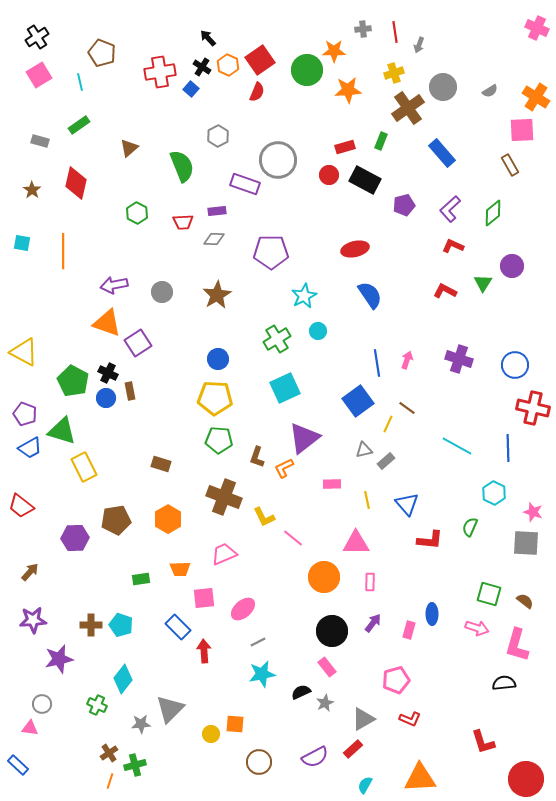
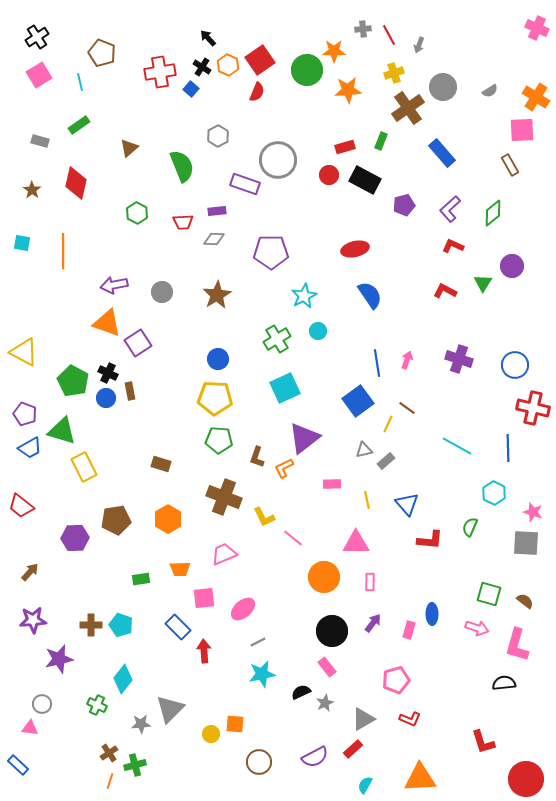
red line at (395, 32): moved 6 px left, 3 px down; rotated 20 degrees counterclockwise
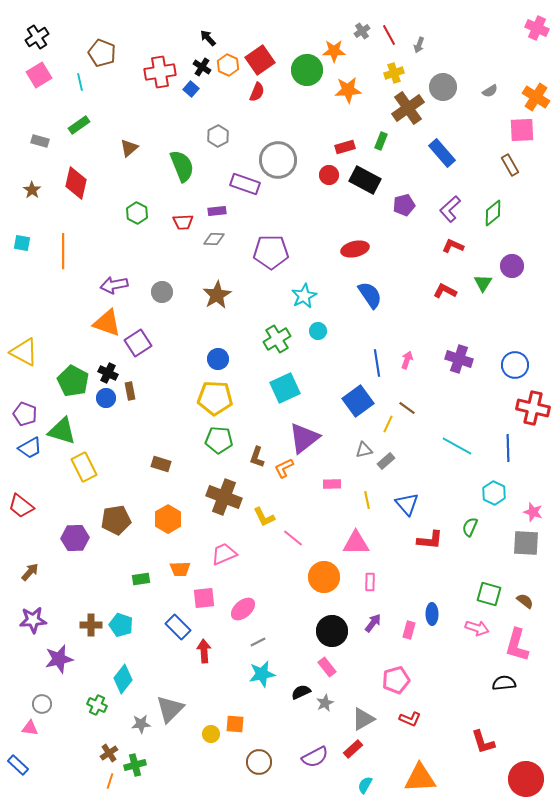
gray cross at (363, 29): moved 1 px left, 2 px down; rotated 28 degrees counterclockwise
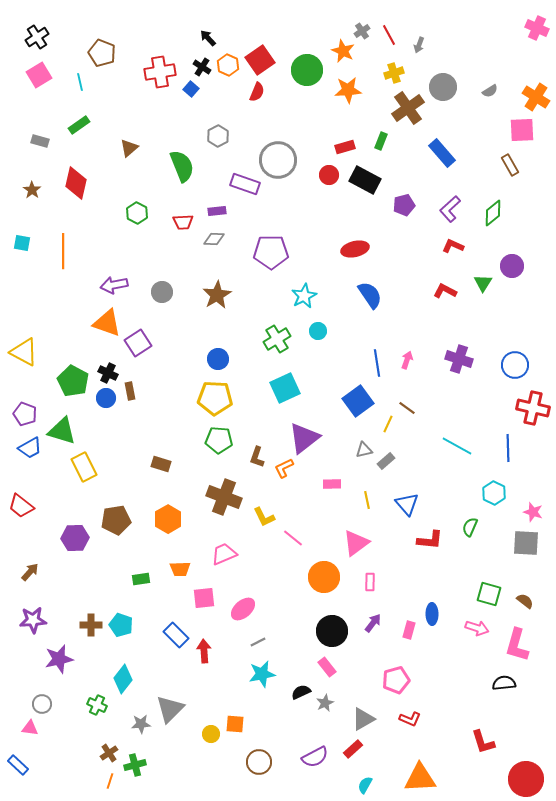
orange star at (334, 51): moved 9 px right; rotated 25 degrees clockwise
pink triangle at (356, 543): rotated 36 degrees counterclockwise
blue rectangle at (178, 627): moved 2 px left, 8 px down
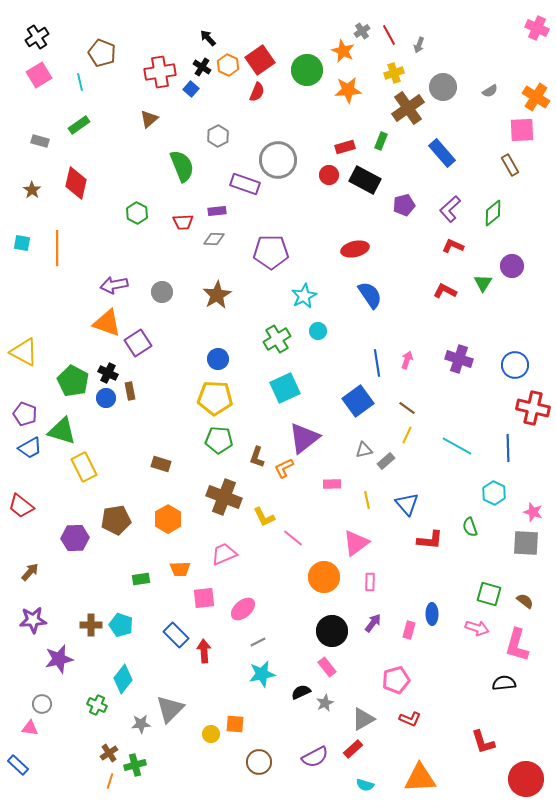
brown triangle at (129, 148): moved 20 px right, 29 px up
orange line at (63, 251): moved 6 px left, 3 px up
yellow line at (388, 424): moved 19 px right, 11 px down
green semicircle at (470, 527): rotated 42 degrees counterclockwise
cyan semicircle at (365, 785): rotated 102 degrees counterclockwise
